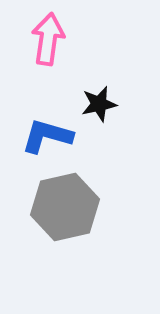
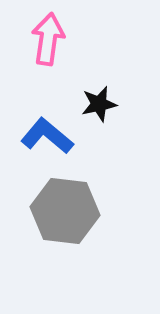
blue L-shape: rotated 24 degrees clockwise
gray hexagon: moved 4 px down; rotated 20 degrees clockwise
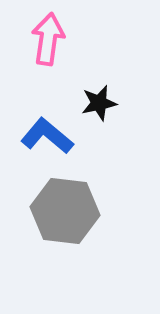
black star: moved 1 px up
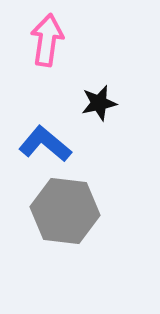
pink arrow: moved 1 px left, 1 px down
blue L-shape: moved 2 px left, 8 px down
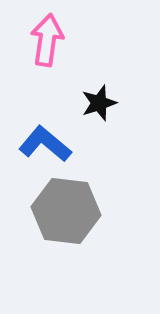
black star: rotated 6 degrees counterclockwise
gray hexagon: moved 1 px right
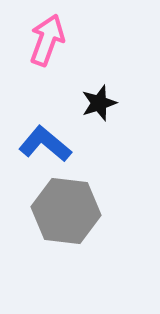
pink arrow: rotated 12 degrees clockwise
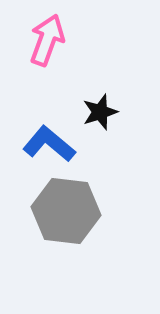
black star: moved 1 px right, 9 px down
blue L-shape: moved 4 px right
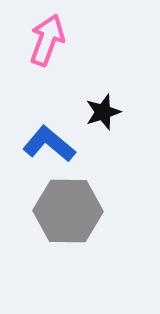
black star: moved 3 px right
gray hexagon: moved 2 px right; rotated 6 degrees counterclockwise
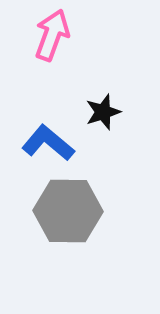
pink arrow: moved 5 px right, 5 px up
blue L-shape: moved 1 px left, 1 px up
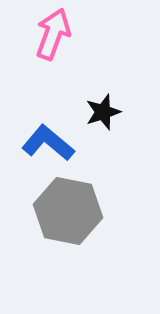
pink arrow: moved 1 px right, 1 px up
gray hexagon: rotated 10 degrees clockwise
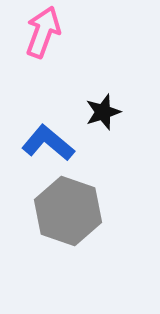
pink arrow: moved 10 px left, 2 px up
gray hexagon: rotated 8 degrees clockwise
